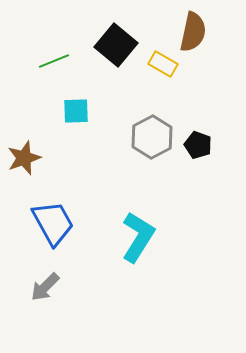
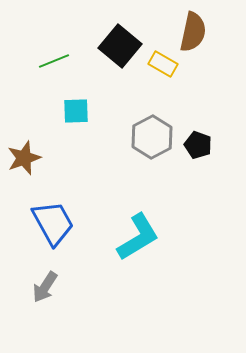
black square: moved 4 px right, 1 px down
cyan L-shape: rotated 27 degrees clockwise
gray arrow: rotated 12 degrees counterclockwise
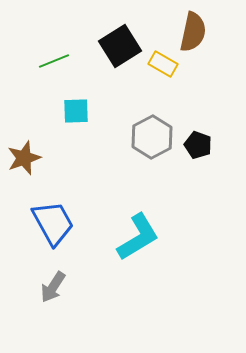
black square: rotated 18 degrees clockwise
gray arrow: moved 8 px right
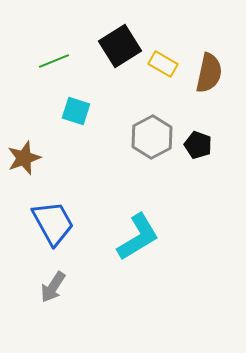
brown semicircle: moved 16 px right, 41 px down
cyan square: rotated 20 degrees clockwise
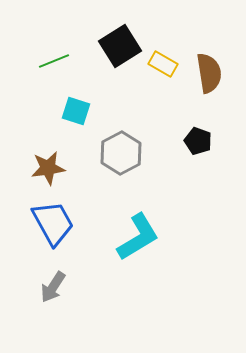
brown semicircle: rotated 21 degrees counterclockwise
gray hexagon: moved 31 px left, 16 px down
black pentagon: moved 4 px up
brown star: moved 24 px right, 10 px down; rotated 12 degrees clockwise
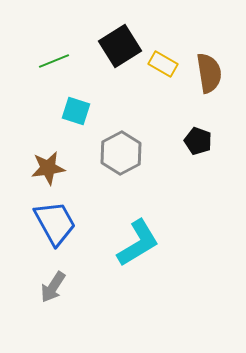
blue trapezoid: moved 2 px right
cyan L-shape: moved 6 px down
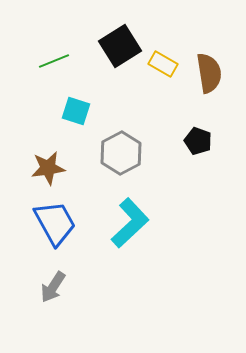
cyan L-shape: moved 8 px left, 20 px up; rotated 12 degrees counterclockwise
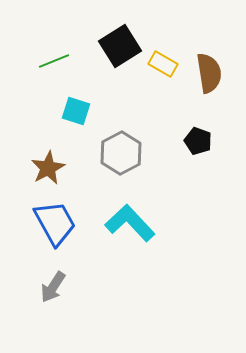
brown star: rotated 20 degrees counterclockwise
cyan L-shape: rotated 90 degrees counterclockwise
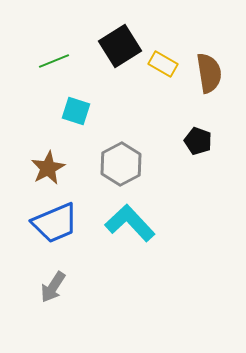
gray hexagon: moved 11 px down
blue trapezoid: rotated 96 degrees clockwise
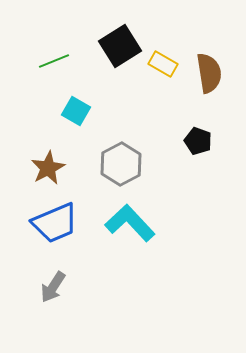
cyan square: rotated 12 degrees clockwise
